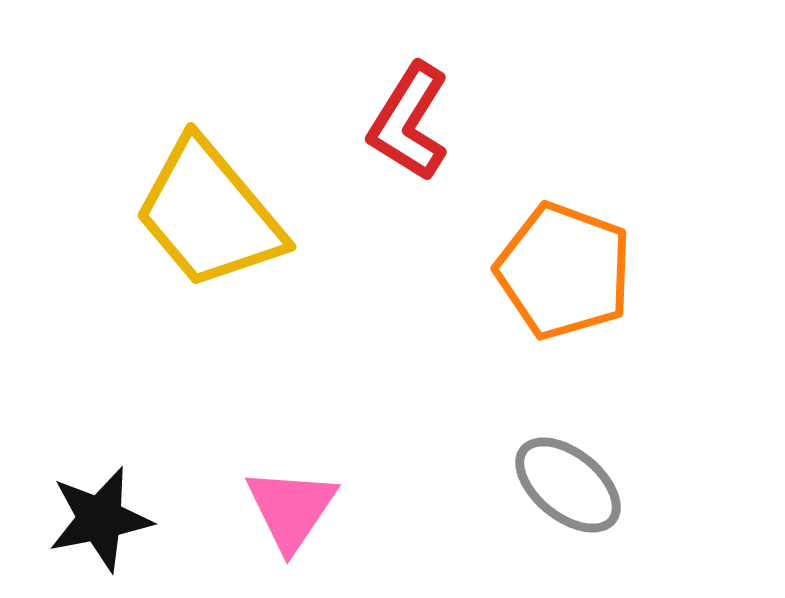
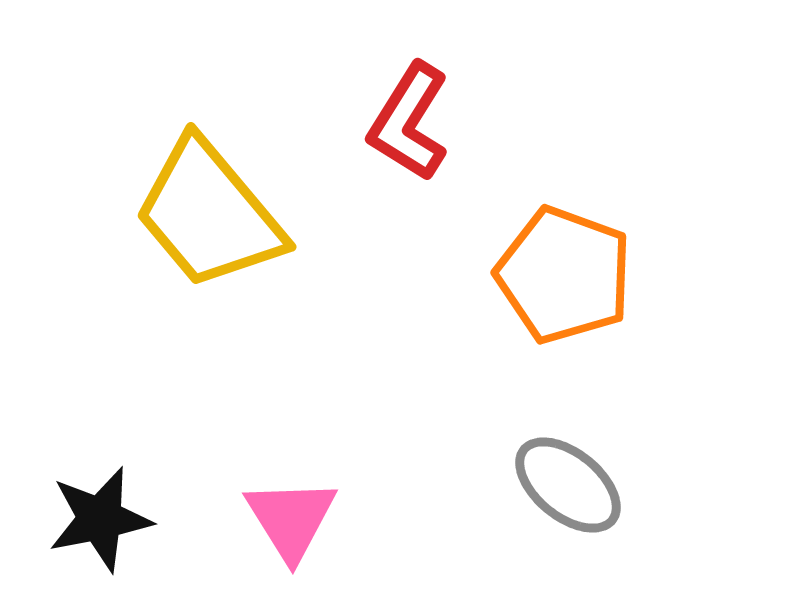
orange pentagon: moved 4 px down
pink triangle: moved 10 px down; rotated 6 degrees counterclockwise
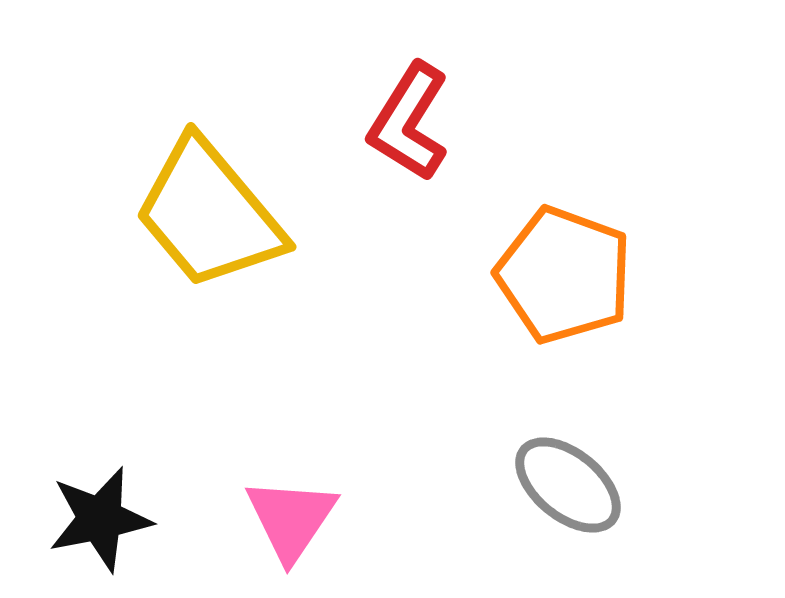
pink triangle: rotated 6 degrees clockwise
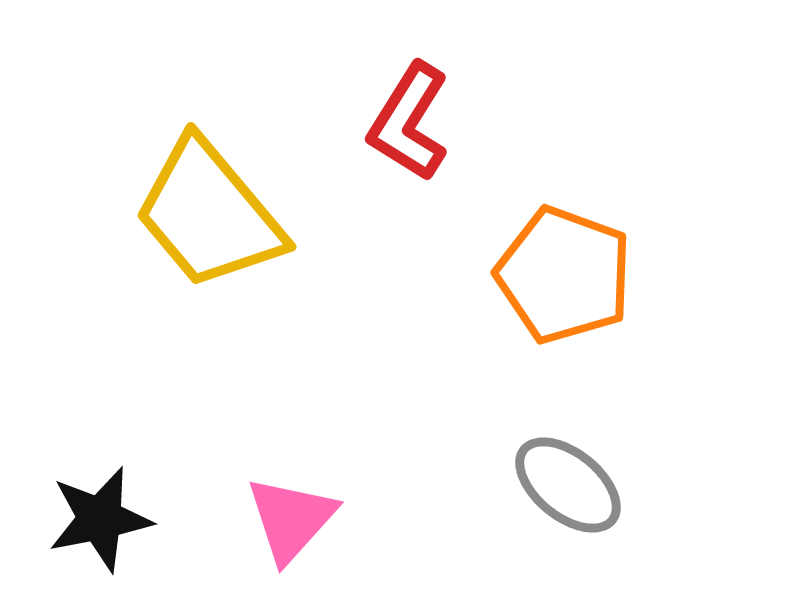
pink triangle: rotated 8 degrees clockwise
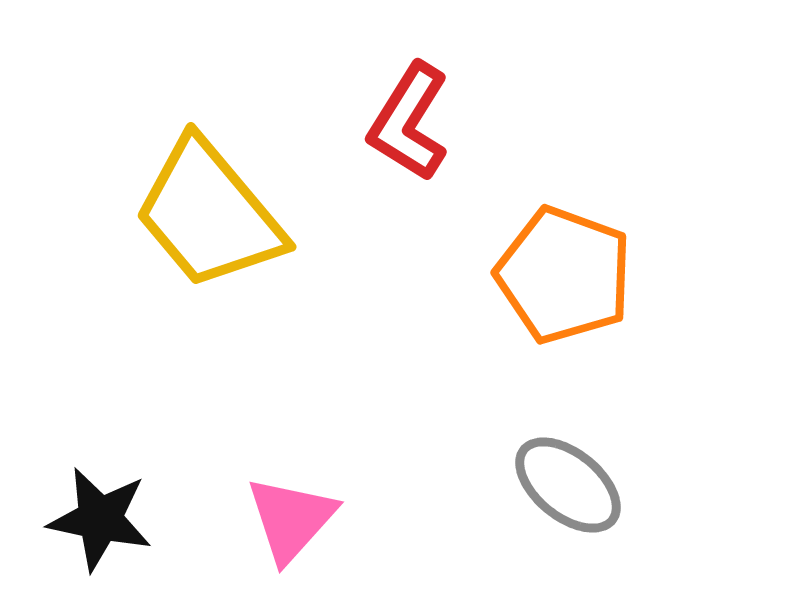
black star: rotated 23 degrees clockwise
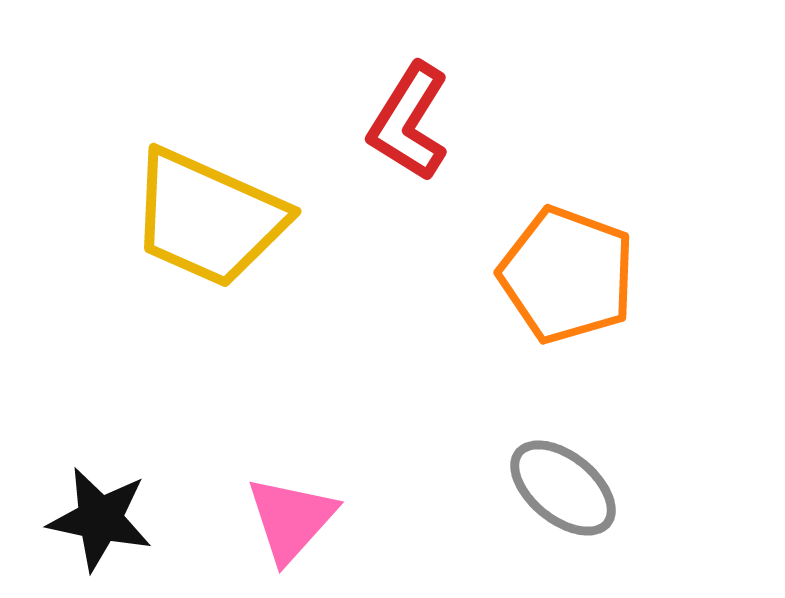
yellow trapezoid: moved 1 px left, 4 px down; rotated 26 degrees counterclockwise
orange pentagon: moved 3 px right
gray ellipse: moved 5 px left, 3 px down
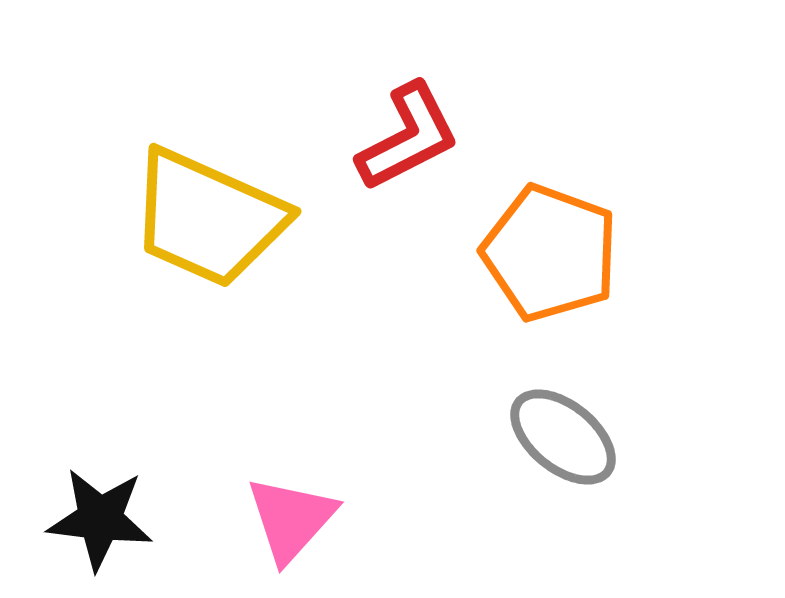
red L-shape: moved 1 px left, 15 px down; rotated 149 degrees counterclockwise
orange pentagon: moved 17 px left, 22 px up
gray ellipse: moved 51 px up
black star: rotated 5 degrees counterclockwise
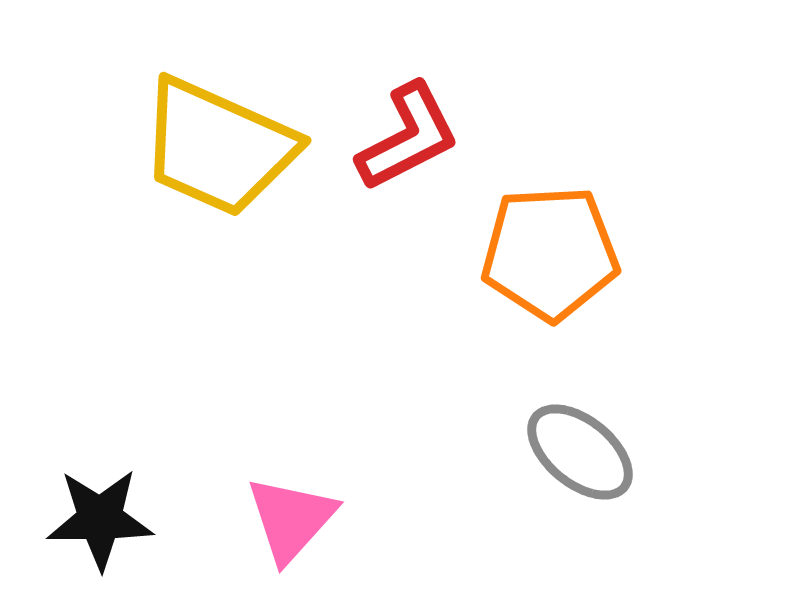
yellow trapezoid: moved 10 px right, 71 px up
orange pentagon: rotated 23 degrees counterclockwise
gray ellipse: moved 17 px right, 15 px down
black star: rotated 7 degrees counterclockwise
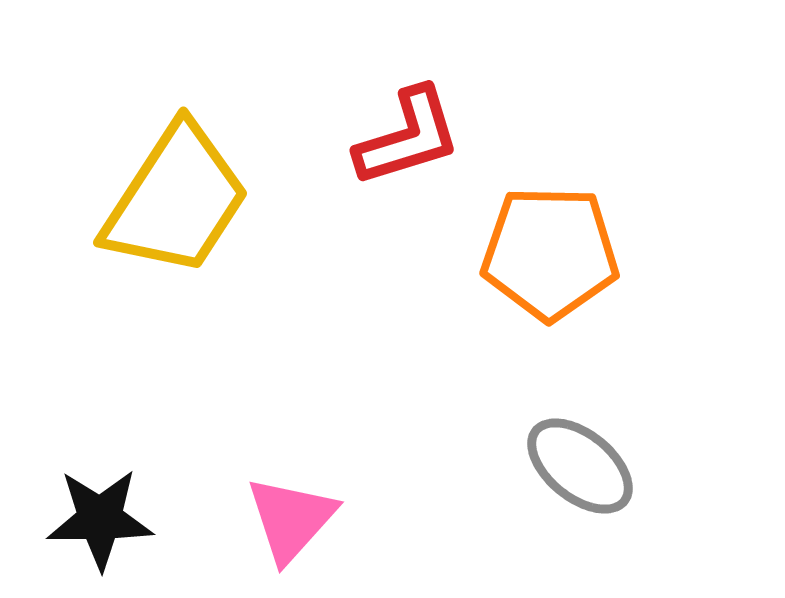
red L-shape: rotated 10 degrees clockwise
yellow trapezoid: moved 42 px left, 53 px down; rotated 81 degrees counterclockwise
orange pentagon: rotated 4 degrees clockwise
gray ellipse: moved 14 px down
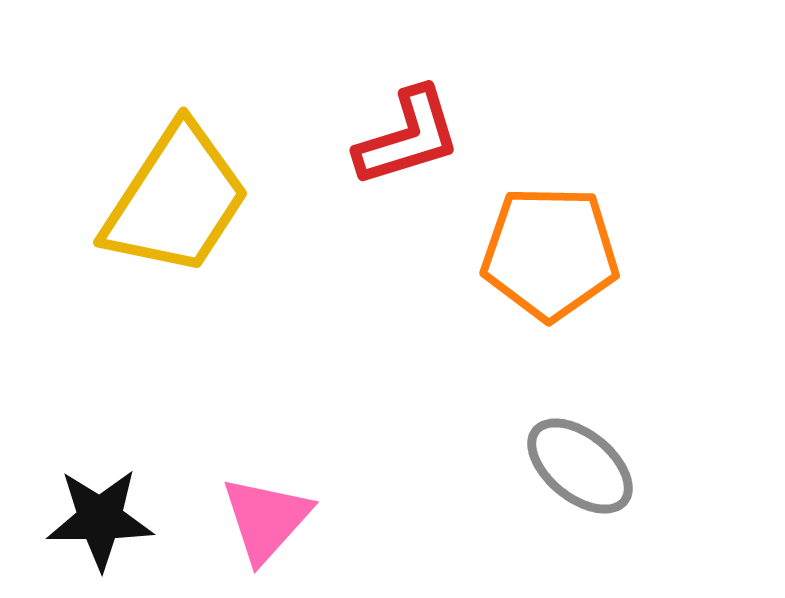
pink triangle: moved 25 px left
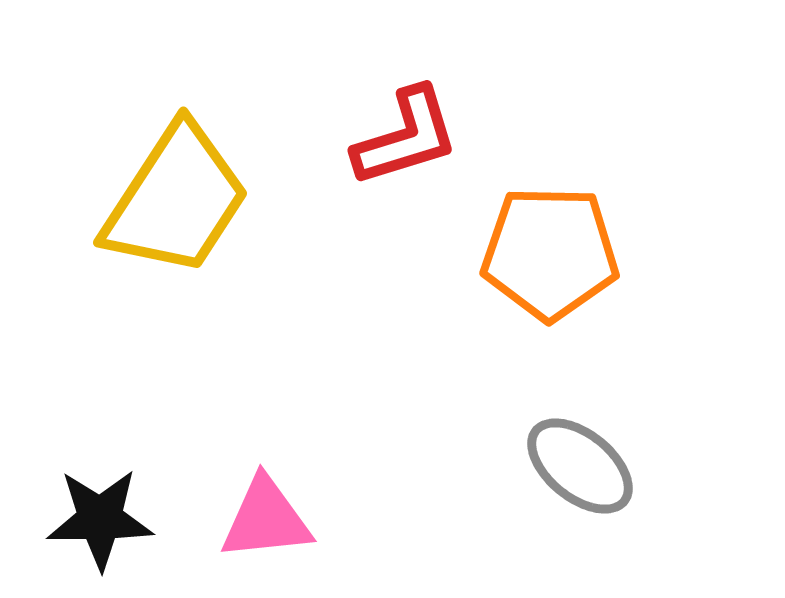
red L-shape: moved 2 px left
pink triangle: rotated 42 degrees clockwise
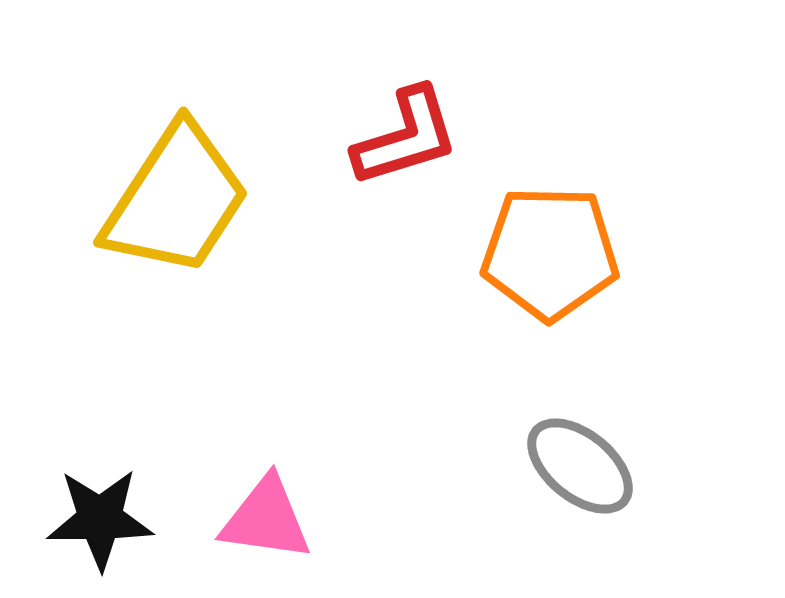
pink triangle: rotated 14 degrees clockwise
